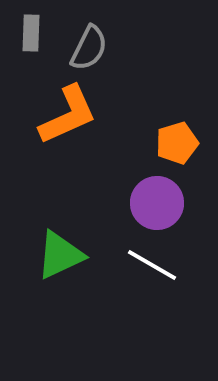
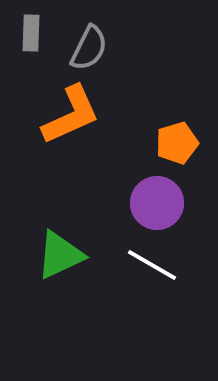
orange L-shape: moved 3 px right
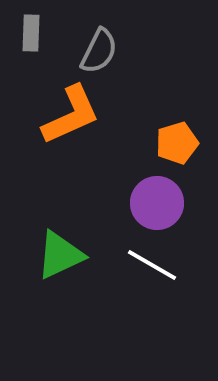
gray semicircle: moved 10 px right, 3 px down
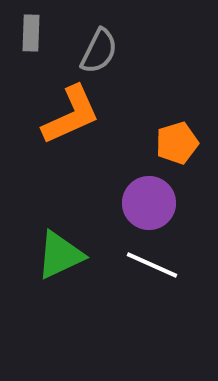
purple circle: moved 8 px left
white line: rotated 6 degrees counterclockwise
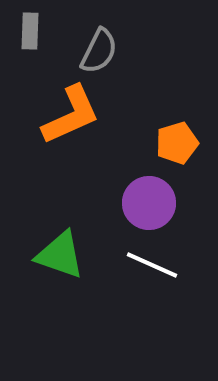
gray rectangle: moved 1 px left, 2 px up
green triangle: rotated 44 degrees clockwise
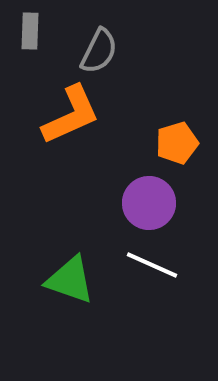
green triangle: moved 10 px right, 25 px down
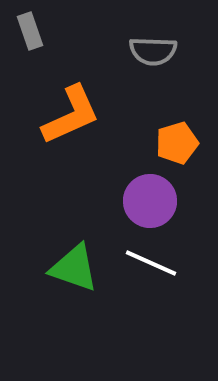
gray rectangle: rotated 21 degrees counterclockwise
gray semicircle: moved 54 px right; rotated 66 degrees clockwise
purple circle: moved 1 px right, 2 px up
white line: moved 1 px left, 2 px up
green triangle: moved 4 px right, 12 px up
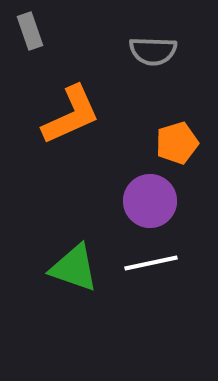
white line: rotated 36 degrees counterclockwise
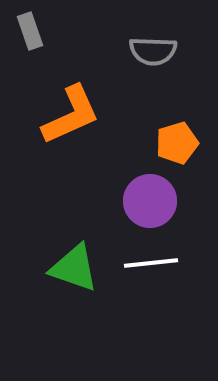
white line: rotated 6 degrees clockwise
